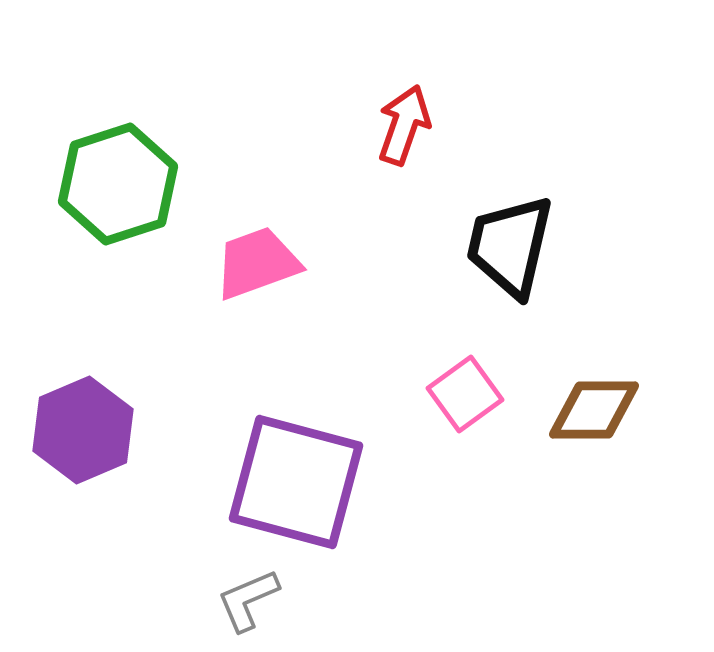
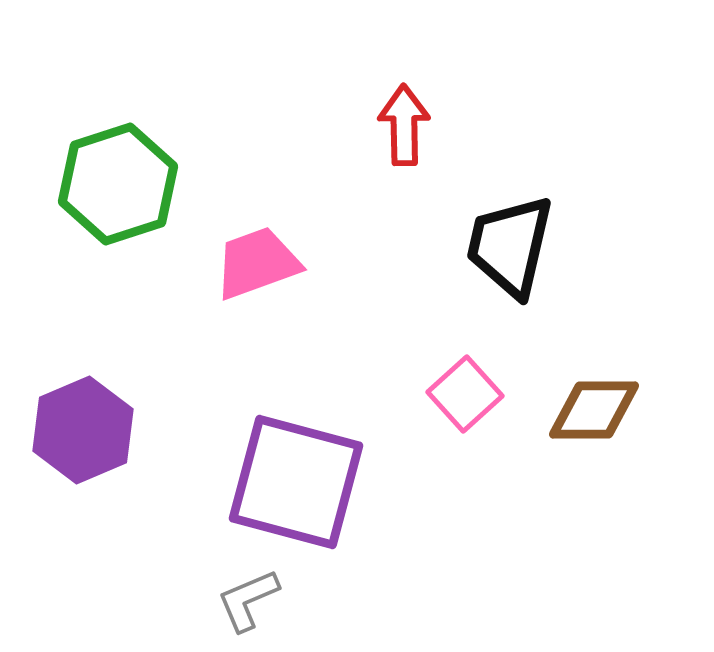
red arrow: rotated 20 degrees counterclockwise
pink square: rotated 6 degrees counterclockwise
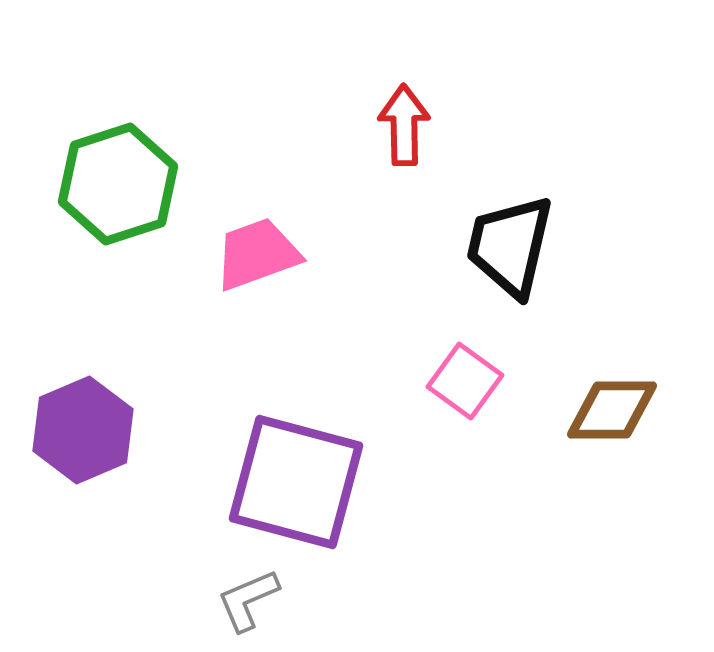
pink trapezoid: moved 9 px up
pink square: moved 13 px up; rotated 12 degrees counterclockwise
brown diamond: moved 18 px right
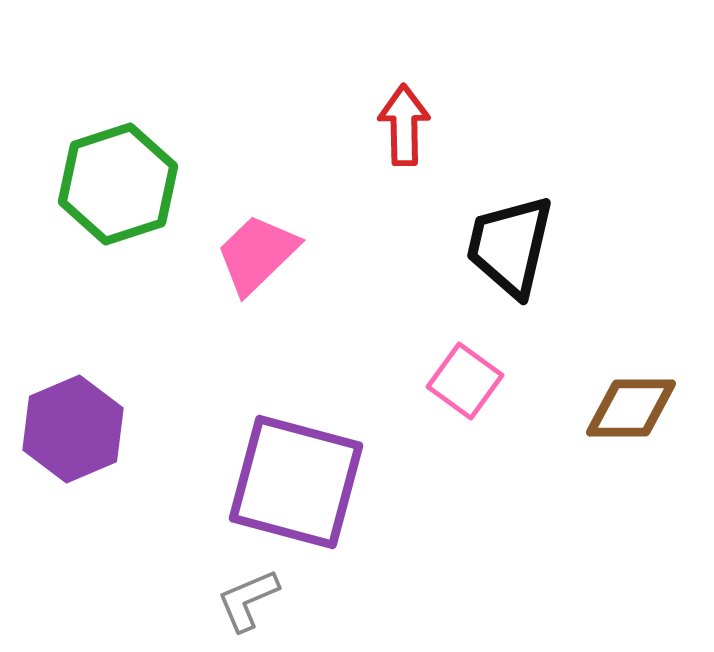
pink trapezoid: rotated 24 degrees counterclockwise
brown diamond: moved 19 px right, 2 px up
purple hexagon: moved 10 px left, 1 px up
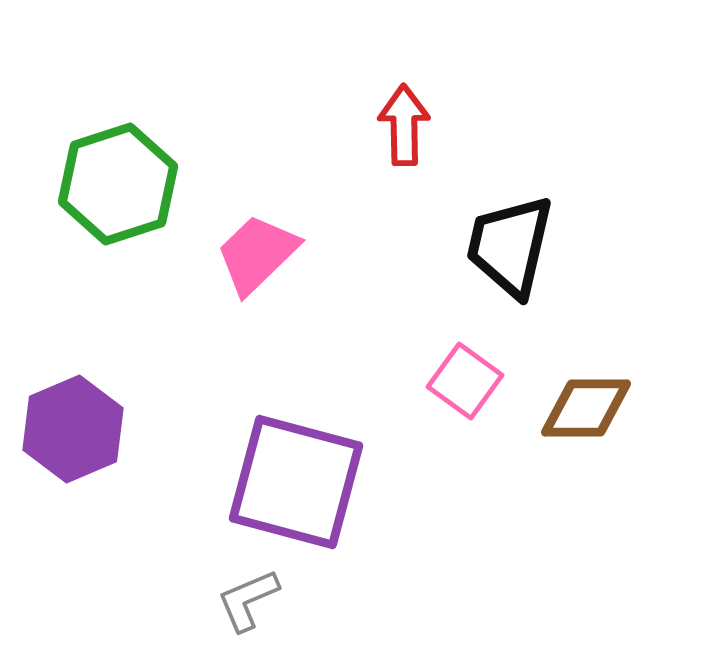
brown diamond: moved 45 px left
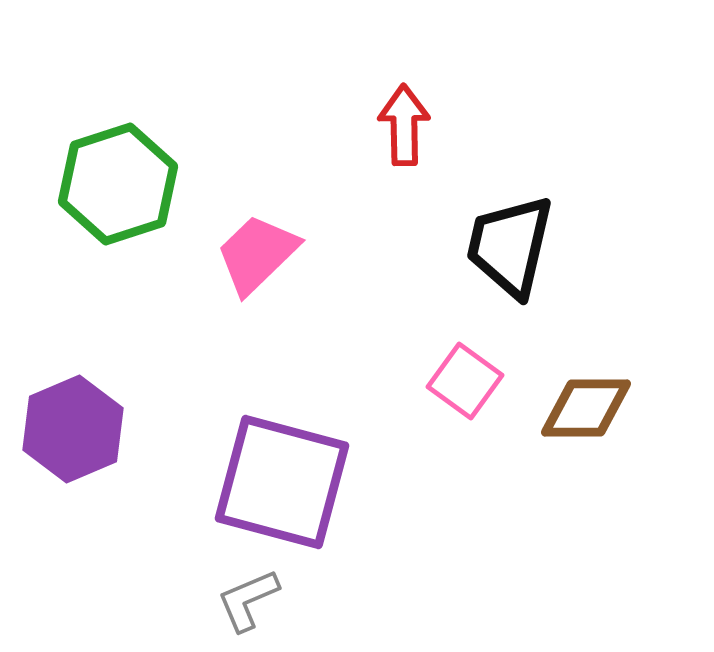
purple square: moved 14 px left
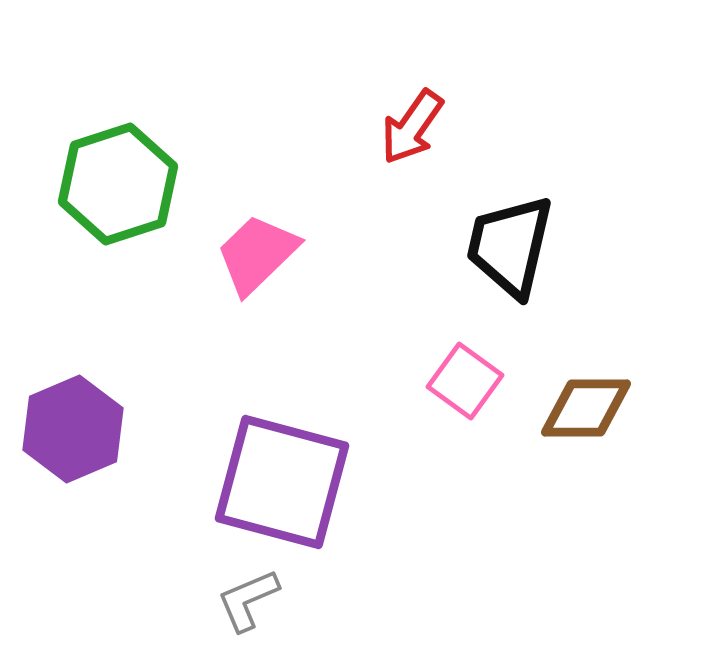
red arrow: moved 8 px right, 2 px down; rotated 144 degrees counterclockwise
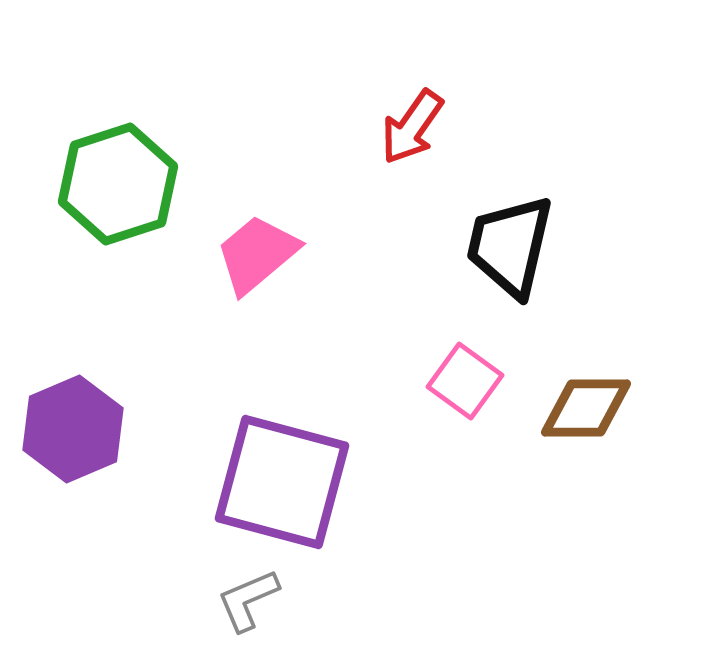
pink trapezoid: rotated 4 degrees clockwise
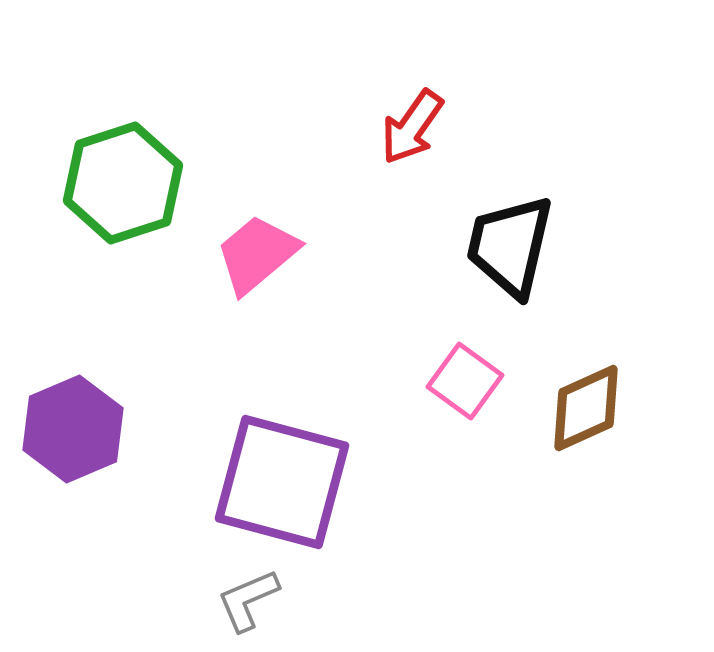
green hexagon: moved 5 px right, 1 px up
brown diamond: rotated 24 degrees counterclockwise
